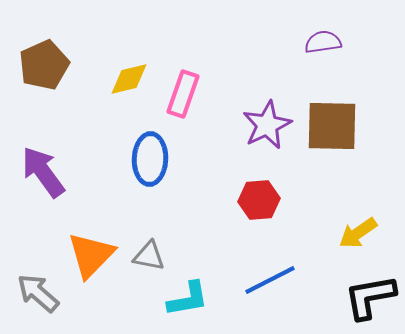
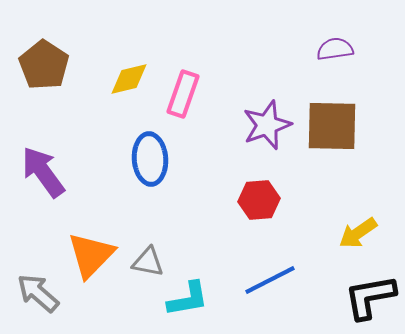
purple semicircle: moved 12 px right, 7 px down
brown pentagon: rotated 15 degrees counterclockwise
purple star: rotated 6 degrees clockwise
blue ellipse: rotated 6 degrees counterclockwise
gray triangle: moved 1 px left, 6 px down
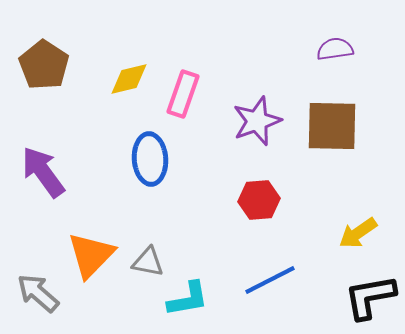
purple star: moved 10 px left, 4 px up
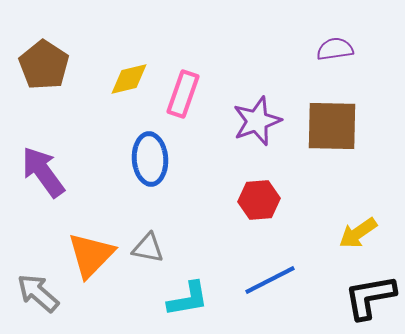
gray triangle: moved 14 px up
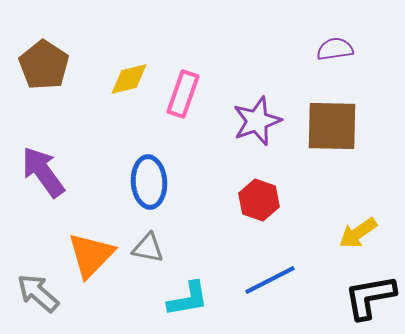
blue ellipse: moved 1 px left, 23 px down
red hexagon: rotated 24 degrees clockwise
